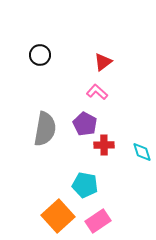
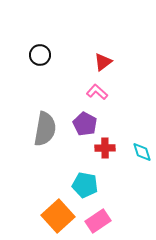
red cross: moved 1 px right, 3 px down
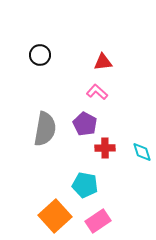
red triangle: rotated 30 degrees clockwise
orange square: moved 3 px left
